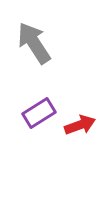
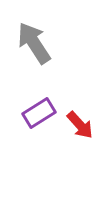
red arrow: rotated 68 degrees clockwise
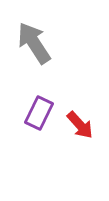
purple rectangle: rotated 32 degrees counterclockwise
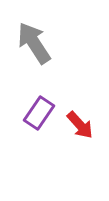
purple rectangle: rotated 8 degrees clockwise
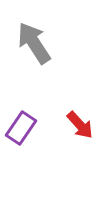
purple rectangle: moved 18 px left, 15 px down
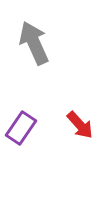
gray arrow: rotated 9 degrees clockwise
